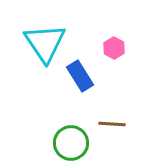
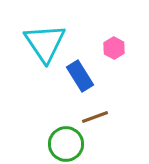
brown line: moved 17 px left, 7 px up; rotated 24 degrees counterclockwise
green circle: moved 5 px left, 1 px down
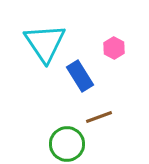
brown line: moved 4 px right
green circle: moved 1 px right
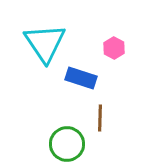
blue rectangle: moved 1 px right, 2 px down; rotated 40 degrees counterclockwise
brown line: moved 1 px right, 1 px down; rotated 68 degrees counterclockwise
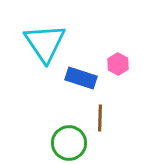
pink hexagon: moved 4 px right, 16 px down
green circle: moved 2 px right, 1 px up
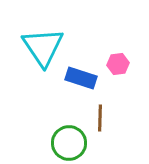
cyan triangle: moved 2 px left, 4 px down
pink hexagon: rotated 25 degrees clockwise
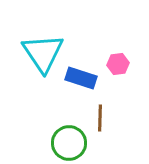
cyan triangle: moved 6 px down
